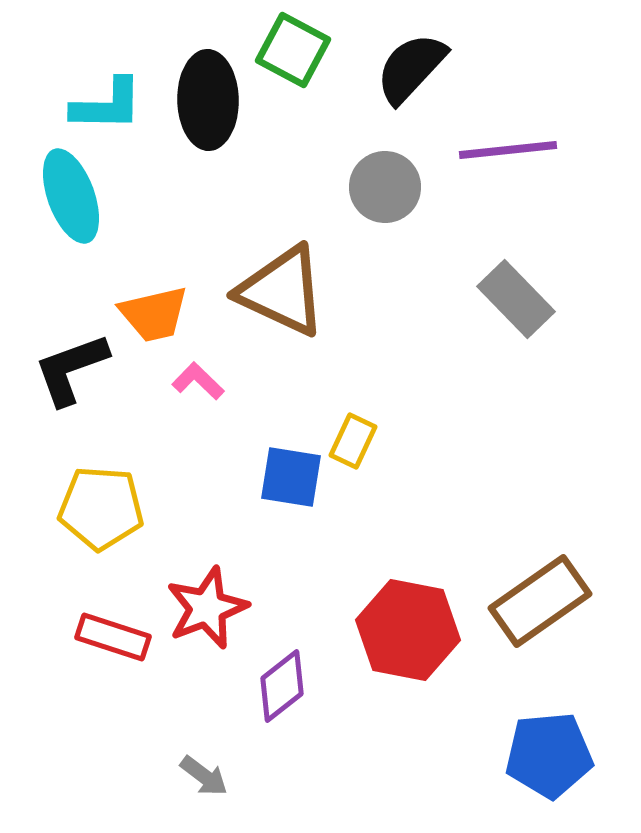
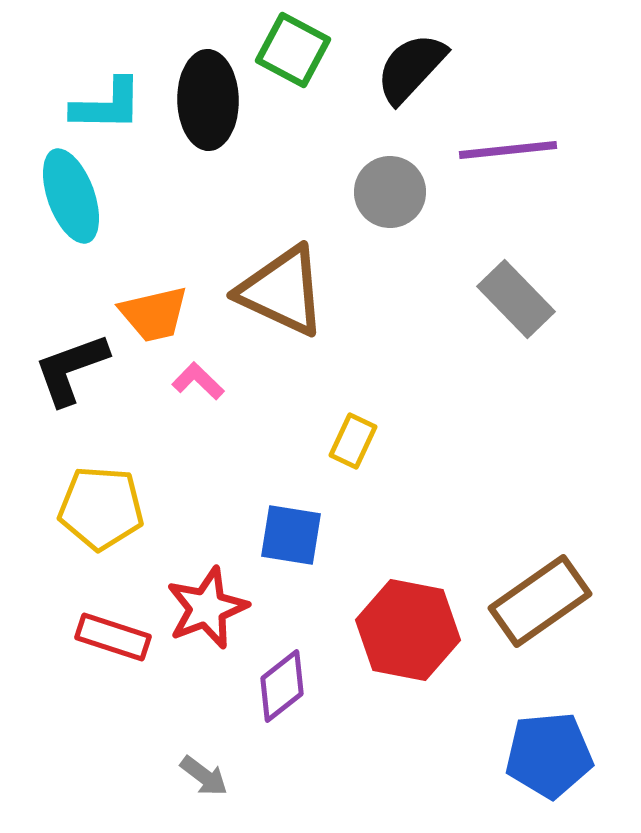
gray circle: moved 5 px right, 5 px down
blue square: moved 58 px down
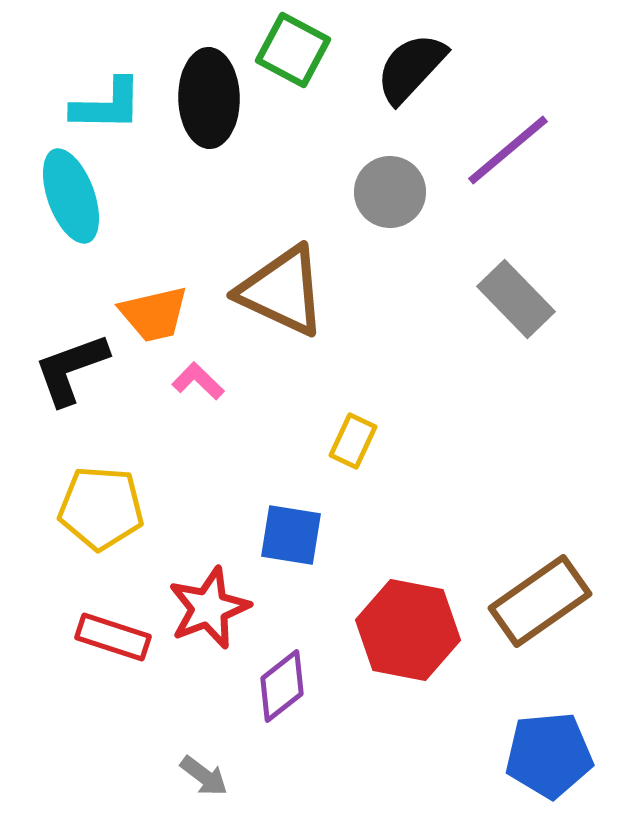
black ellipse: moved 1 px right, 2 px up
purple line: rotated 34 degrees counterclockwise
red star: moved 2 px right
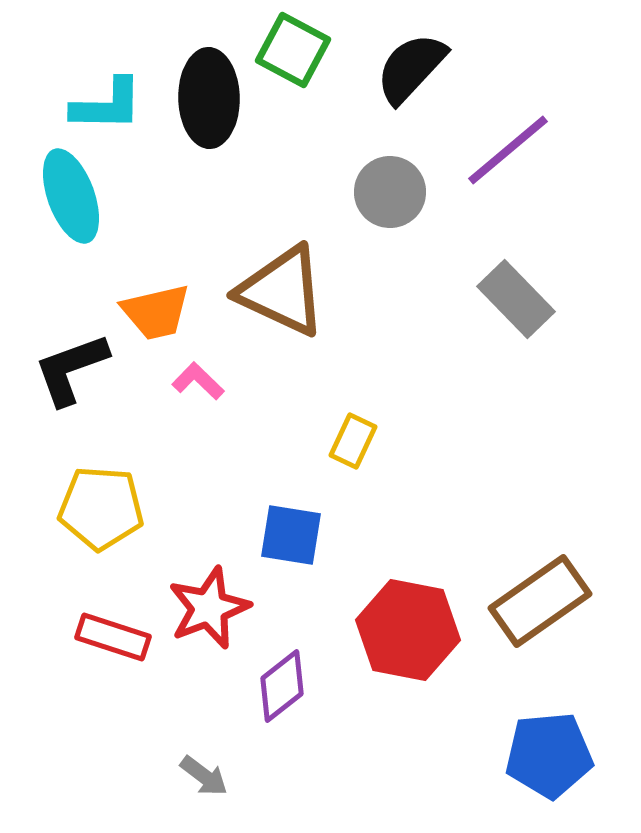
orange trapezoid: moved 2 px right, 2 px up
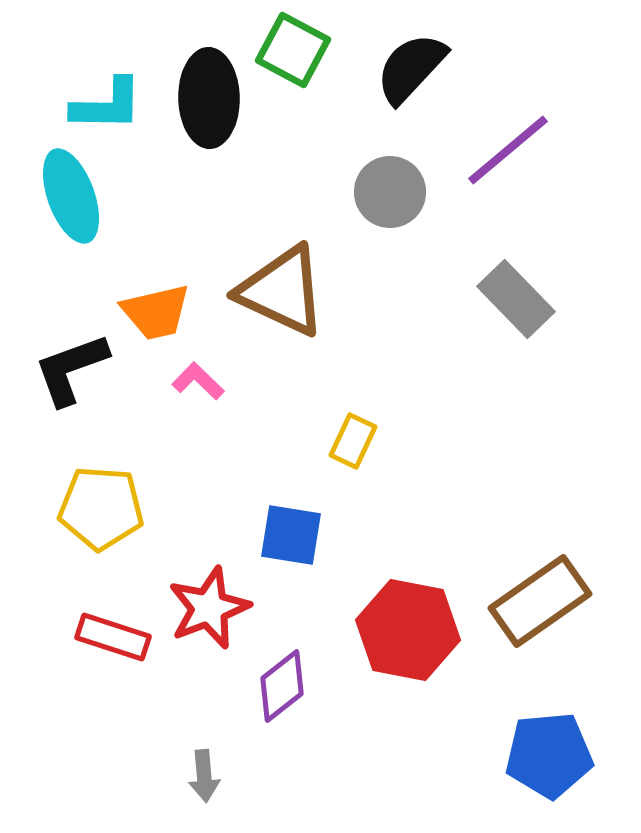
gray arrow: rotated 48 degrees clockwise
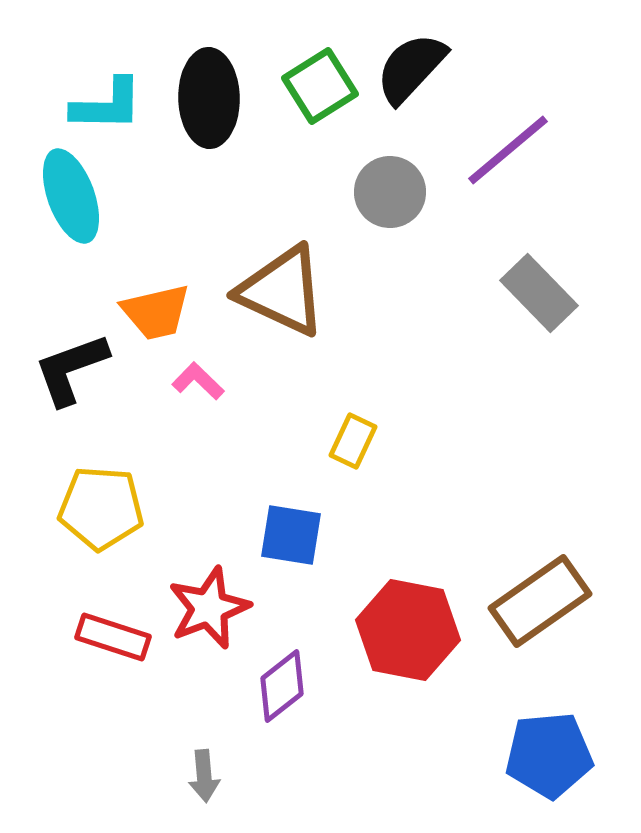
green square: moved 27 px right, 36 px down; rotated 30 degrees clockwise
gray rectangle: moved 23 px right, 6 px up
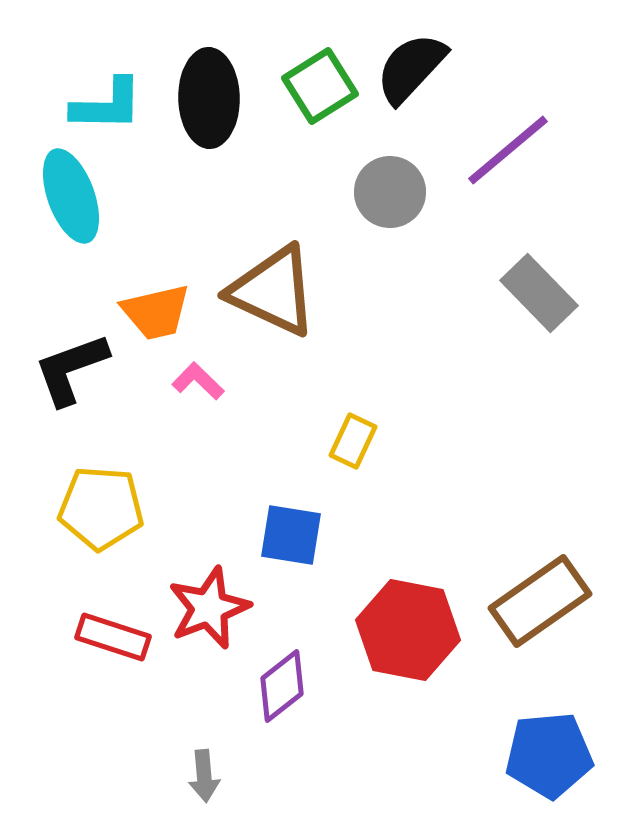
brown triangle: moved 9 px left
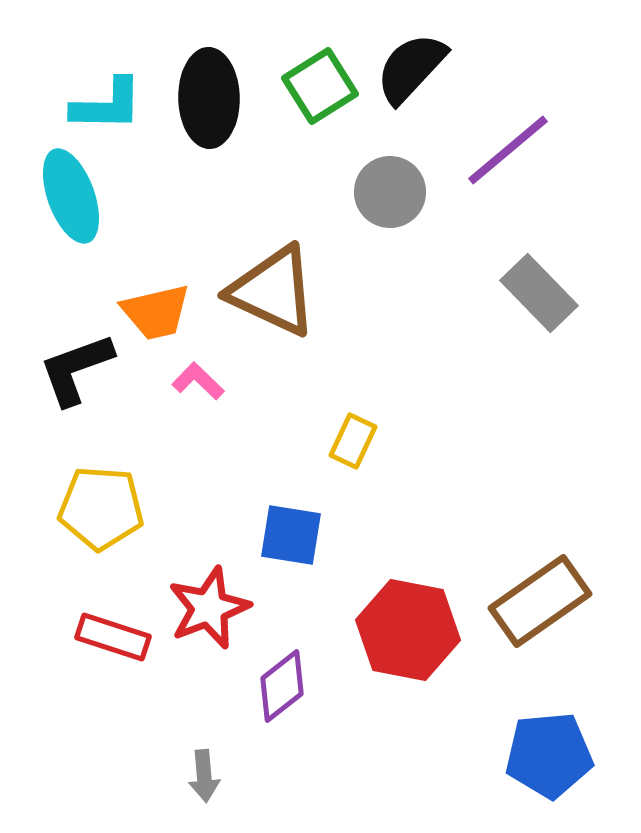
black L-shape: moved 5 px right
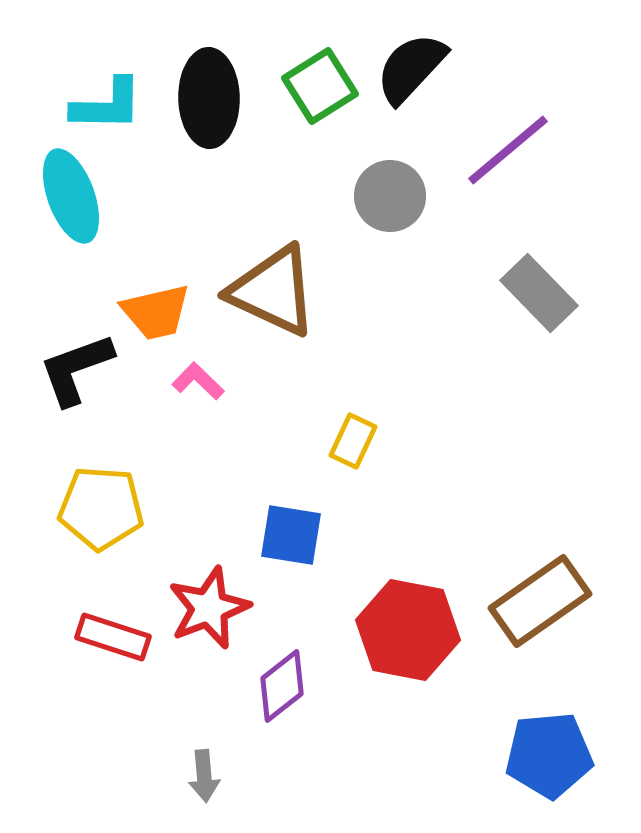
gray circle: moved 4 px down
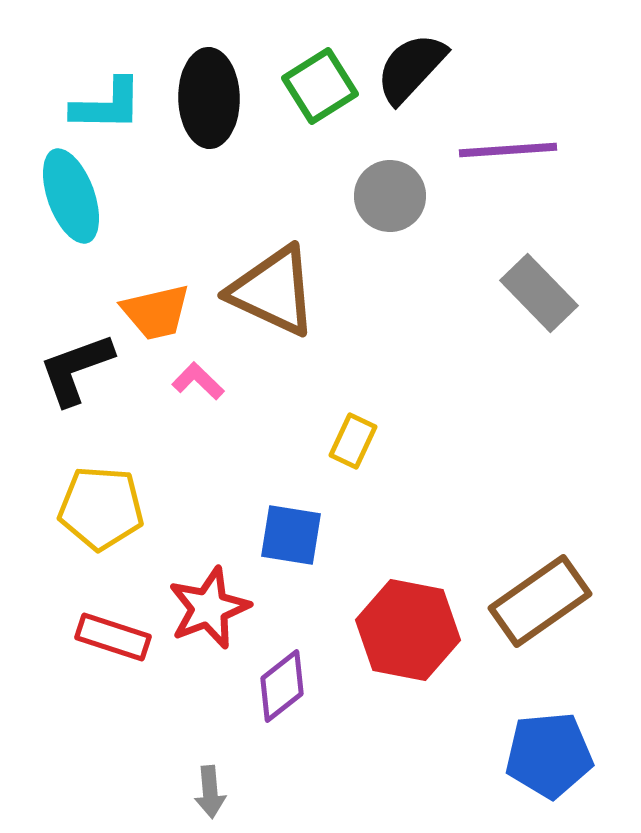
purple line: rotated 36 degrees clockwise
gray arrow: moved 6 px right, 16 px down
